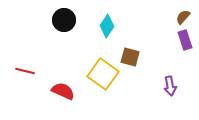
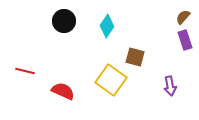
black circle: moved 1 px down
brown square: moved 5 px right
yellow square: moved 8 px right, 6 px down
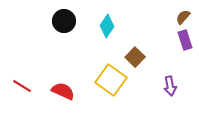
brown square: rotated 30 degrees clockwise
red line: moved 3 px left, 15 px down; rotated 18 degrees clockwise
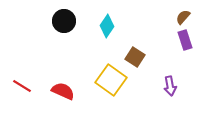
brown square: rotated 12 degrees counterclockwise
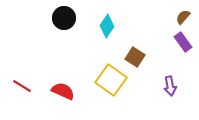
black circle: moved 3 px up
purple rectangle: moved 2 px left, 2 px down; rotated 18 degrees counterclockwise
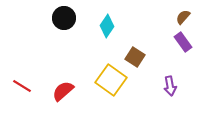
red semicircle: rotated 65 degrees counterclockwise
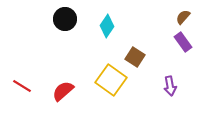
black circle: moved 1 px right, 1 px down
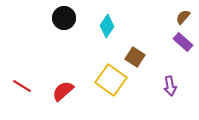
black circle: moved 1 px left, 1 px up
purple rectangle: rotated 12 degrees counterclockwise
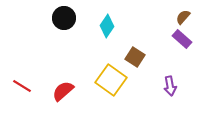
purple rectangle: moved 1 px left, 3 px up
